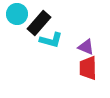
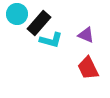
purple triangle: moved 12 px up
red trapezoid: rotated 25 degrees counterclockwise
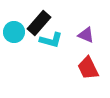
cyan circle: moved 3 px left, 18 px down
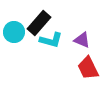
purple triangle: moved 4 px left, 5 px down
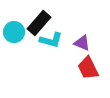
purple triangle: moved 3 px down
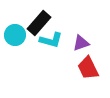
cyan circle: moved 1 px right, 3 px down
purple triangle: moved 1 px left; rotated 42 degrees counterclockwise
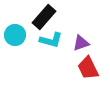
black rectangle: moved 5 px right, 6 px up
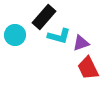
cyan L-shape: moved 8 px right, 4 px up
